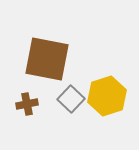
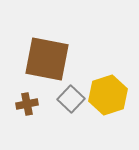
yellow hexagon: moved 1 px right, 1 px up
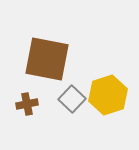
gray square: moved 1 px right
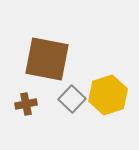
brown cross: moved 1 px left
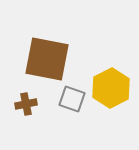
yellow hexagon: moved 3 px right, 7 px up; rotated 9 degrees counterclockwise
gray square: rotated 24 degrees counterclockwise
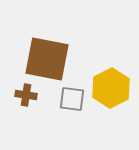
gray square: rotated 12 degrees counterclockwise
brown cross: moved 9 px up; rotated 20 degrees clockwise
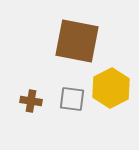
brown square: moved 30 px right, 18 px up
brown cross: moved 5 px right, 6 px down
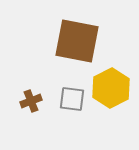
brown cross: rotated 30 degrees counterclockwise
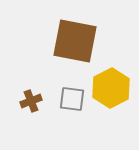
brown square: moved 2 px left
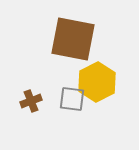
brown square: moved 2 px left, 2 px up
yellow hexagon: moved 14 px left, 6 px up
